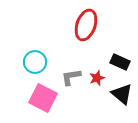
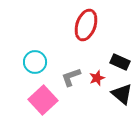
gray L-shape: rotated 10 degrees counterclockwise
pink square: moved 2 px down; rotated 20 degrees clockwise
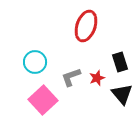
red ellipse: moved 1 px down
black rectangle: rotated 48 degrees clockwise
black triangle: rotated 10 degrees clockwise
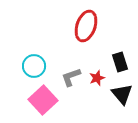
cyan circle: moved 1 px left, 4 px down
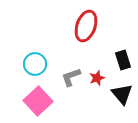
black rectangle: moved 3 px right, 2 px up
cyan circle: moved 1 px right, 2 px up
pink square: moved 5 px left, 1 px down
